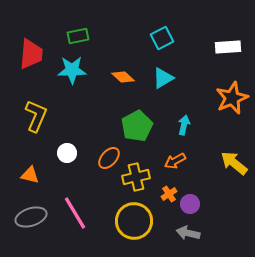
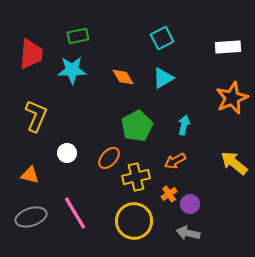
orange diamond: rotated 15 degrees clockwise
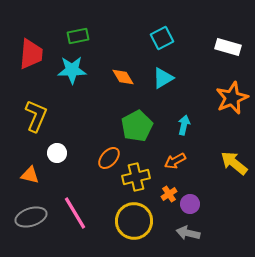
white rectangle: rotated 20 degrees clockwise
white circle: moved 10 px left
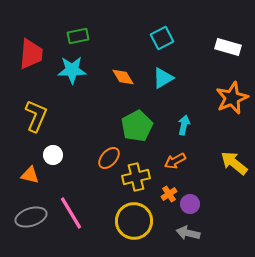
white circle: moved 4 px left, 2 px down
pink line: moved 4 px left
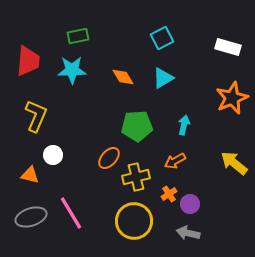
red trapezoid: moved 3 px left, 7 px down
green pentagon: rotated 24 degrees clockwise
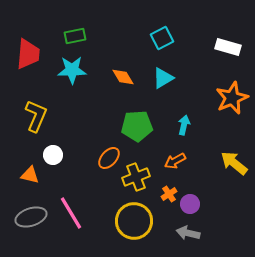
green rectangle: moved 3 px left
red trapezoid: moved 7 px up
yellow cross: rotated 8 degrees counterclockwise
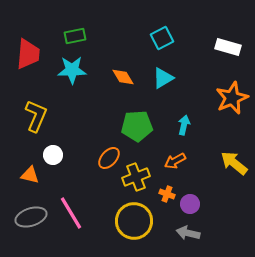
orange cross: moved 2 px left; rotated 35 degrees counterclockwise
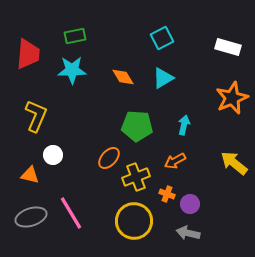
green pentagon: rotated 8 degrees clockwise
